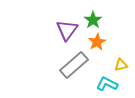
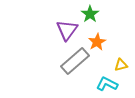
green star: moved 3 px left, 6 px up
gray rectangle: moved 1 px right, 4 px up
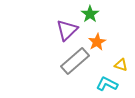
purple triangle: rotated 10 degrees clockwise
yellow triangle: rotated 32 degrees clockwise
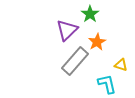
gray rectangle: rotated 8 degrees counterclockwise
cyan L-shape: rotated 50 degrees clockwise
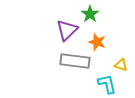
orange star: rotated 24 degrees counterclockwise
gray rectangle: rotated 56 degrees clockwise
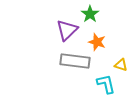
cyan L-shape: moved 1 px left
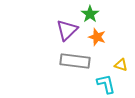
orange star: moved 5 px up
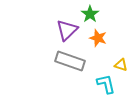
orange star: moved 1 px right, 1 px down
gray rectangle: moved 5 px left; rotated 12 degrees clockwise
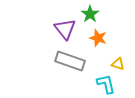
purple triangle: moved 2 px left, 1 px up; rotated 25 degrees counterclockwise
yellow triangle: moved 3 px left, 1 px up
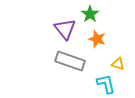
orange star: moved 1 px left, 1 px down
